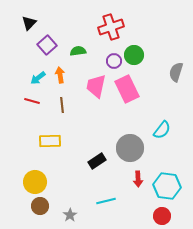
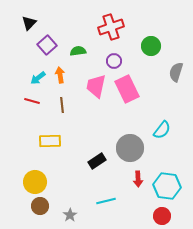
green circle: moved 17 px right, 9 px up
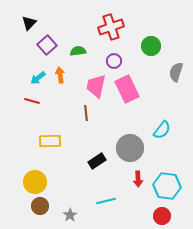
brown line: moved 24 px right, 8 px down
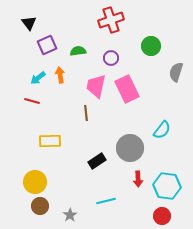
black triangle: rotated 21 degrees counterclockwise
red cross: moved 7 px up
purple square: rotated 18 degrees clockwise
purple circle: moved 3 px left, 3 px up
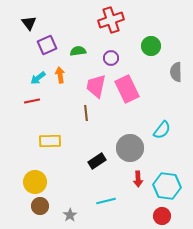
gray semicircle: rotated 18 degrees counterclockwise
red line: rotated 28 degrees counterclockwise
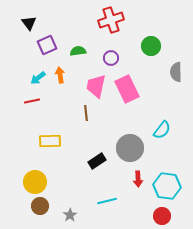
cyan line: moved 1 px right
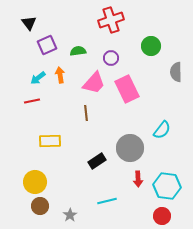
pink trapezoid: moved 2 px left, 3 px up; rotated 150 degrees counterclockwise
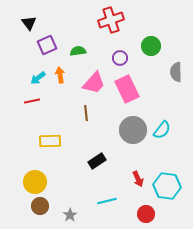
purple circle: moved 9 px right
gray circle: moved 3 px right, 18 px up
red arrow: rotated 21 degrees counterclockwise
red circle: moved 16 px left, 2 px up
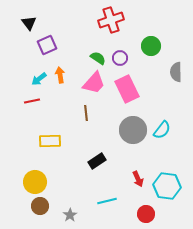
green semicircle: moved 20 px right, 7 px down; rotated 42 degrees clockwise
cyan arrow: moved 1 px right, 1 px down
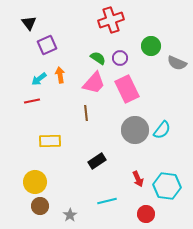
gray semicircle: moved 1 px right, 9 px up; rotated 66 degrees counterclockwise
gray circle: moved 2 px right
